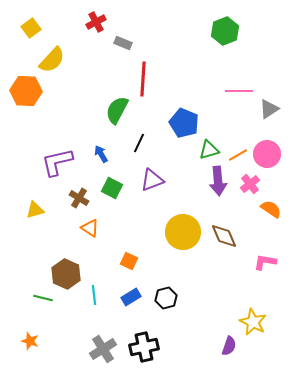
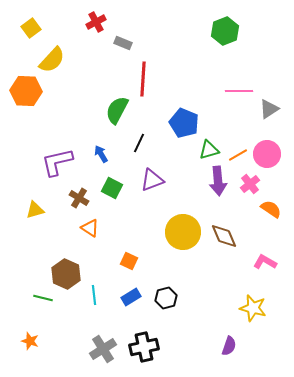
pink L-shape: rotated 20 degrees clockwise
yellow star: moved 14 px up; rotated 12 degrees counterclockwise
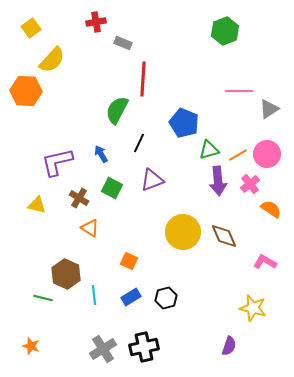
red cross: rotated 18 degrees clockwise
yellow triangle: moved 2 px right, 5 px up; rotated 30 degrees clockwise
orange star: moved 1 px right, 5 px down
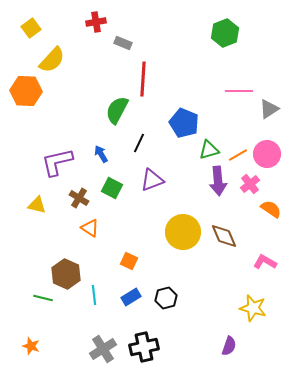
green hexagon: moved 2 px down
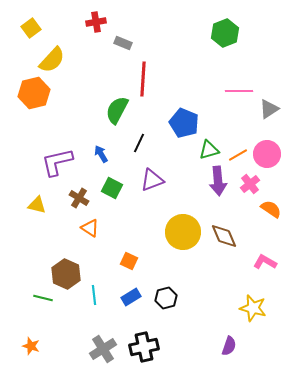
orange hexagon: moved 8 px right, 2 px down; rotated 16 degrees counterclockwise
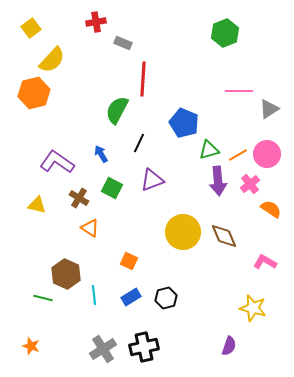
purple L-shape: rotated 48 degrees clockwise
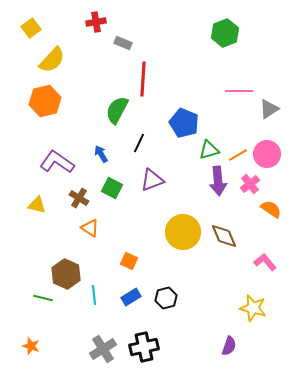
orange hexagon: moved 11 px right, 8 px down
pink L-shape: rotated 20 degrees clockwise
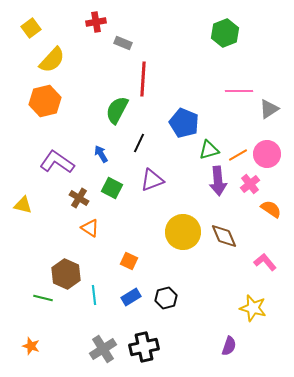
yellow triangle: moved 14 px left
